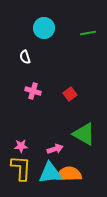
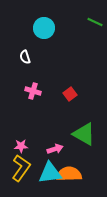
green line: moved 7 px right, 11 px up; rotated 35 degrees clockwise
yellow L-shape: rotated 32 degrees clockwise
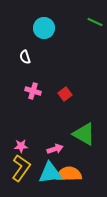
red square: moved 5 px left
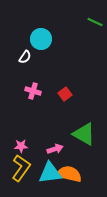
cyan circle: moved 3 px left, 11 px down
white semicircle: rotated 128 degrees counterclockwise
orange semicircle: rotated 15 degrees clockwise
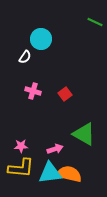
yellow L-shape: rotated 60 degrees clockwise
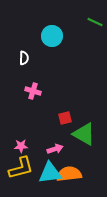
cyan circle: moved 11 px right, 3 px up
white semicircle: moved 1 px left, 1 px down; rotated 32 degrees counterclockwise
red square: moved 24 px down; rotated 24 degrees clockwise
yellow L-shape: rotated 20 degrees counterclockwise
orange semicircle: rotated 20 degrees counterclockwise
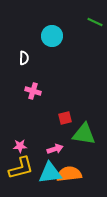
green triangle: rotated 20 degrees counterclockwise
pink star: moved 1 px left
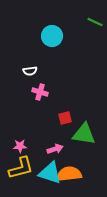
white semicircle: moved 6 px right, 13 px down; rotated 80 degrees clockwise
pink cross: moved 7 px right, 1 px down
cyan triangle: rotated 25 degrees clockwise
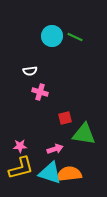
green line: moved 20 px left, 15 px down
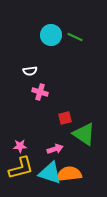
cyan circle: moved 1 px left, 1 px up
green triangle: rotated 25 degrees clockwise
